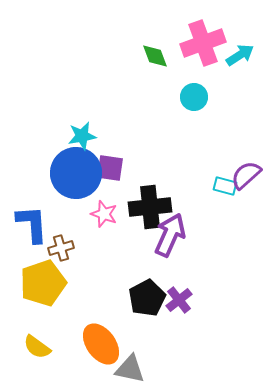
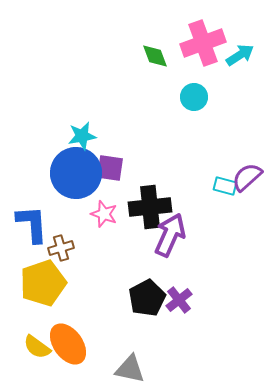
purple semicircle: moved 1 px right, 2 px down
orange ellipse: moved 33 px left
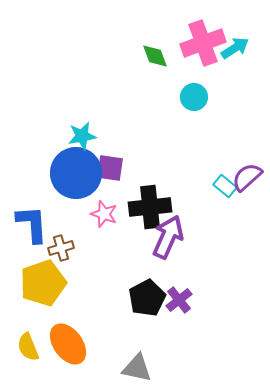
cyan arrow: moved 5 px left, 7 px up
cyan rectangle: rotated 25 degrees clockwise
purple arrow: moved 2 px left, 2 px down
yellow semicircle: moved 9 px left; rotated 32 degrees clockwise
gray triangle: moved 7 px right, 1 px up
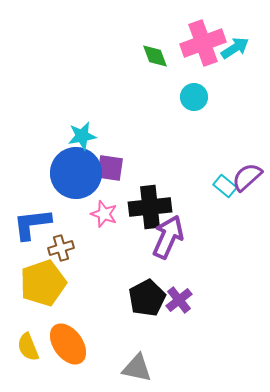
blue L-shape: rotated 93 degrees counterclockwise
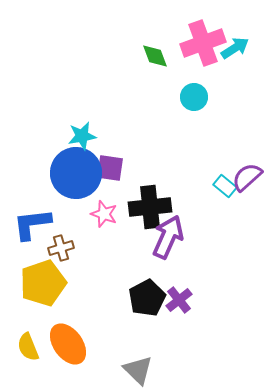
gray triangle: moved 1 px right, 2 px down; rotated 32 degrees clockwise
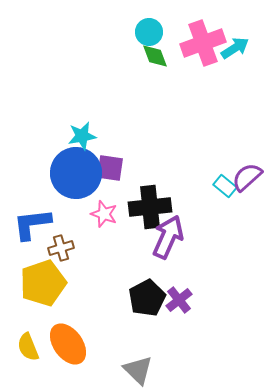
cyan circle: moved 45 px left, 65 px up
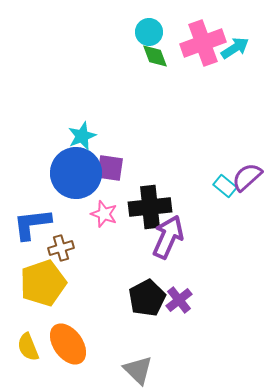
cyan star: rotated 12 degrees counterclockwise
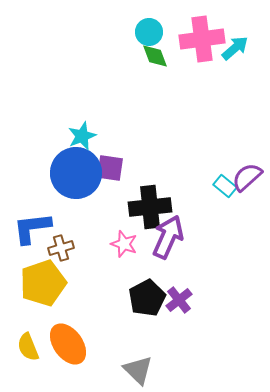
pink cross: moved 1 px left, 4 px up; rotated 12 degrees clockwise
cyan arrow: rotated 8 degrees counterclockwise
pink star: moved 20 px right, 30 px down
blue L-shape: moved 4 px down
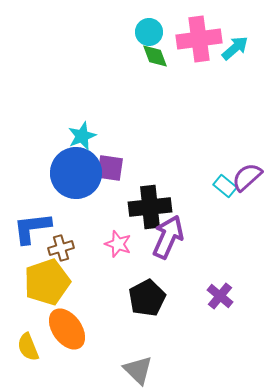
pink cross: moved 3 px left
pink star: moved 6 px left
yellow pentagon: moved 4 px right, 1 px up
purple cross: moved 41 px right, 4 px up; rotated 12 degrees counterclockwise
orange ellipse: moved 1 px left, 15 px up
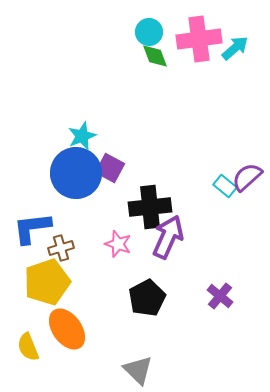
purple square: rotated 20 degrees clockwise
